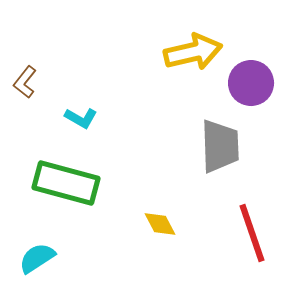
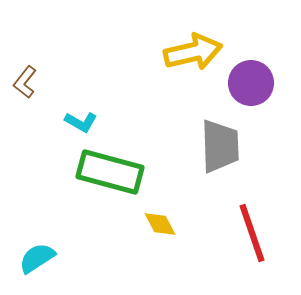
cyan L-shape: moved 4 px down
green rectangle: moved 44 px right, 11 px up
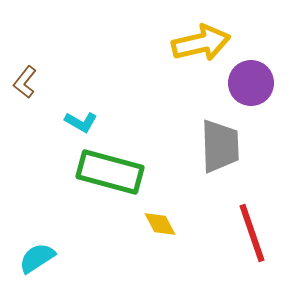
yellow arrow: moved 8 px right, 9 px up
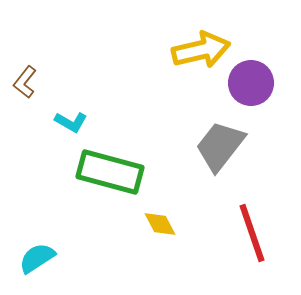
yellow arrow: moved 7 px down
cyan L-shape: moved 10 px left
gray trapezoid: rotated 140 degrees counterclockwise
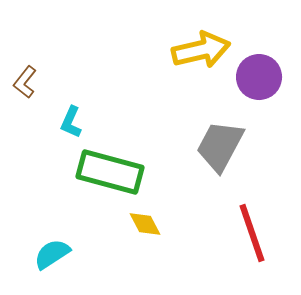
purple circle: moved 8 px right, 6 px up
cyan L-shape: rotated 84 degrees clockwise
gray trapezoid: rotated 10 degrees counterclockwise
yellow diamond: moved 15 px left
cyan semicircle: moved 15 px right, 4 px up
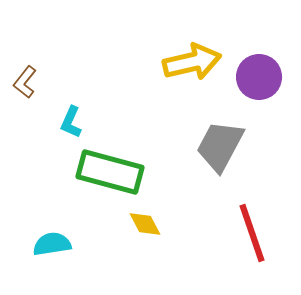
yellow arrow: moved 9 px left, 12 px down
cyan semicircle: moved 10 px up; rotated 24 degrees clockwise
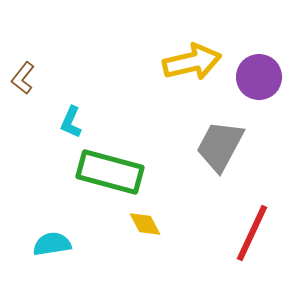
brown L-shape: moved 2 px left, 4 px up
red line: rotated 44 degrees clockwise
